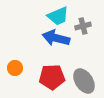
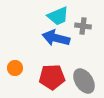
gray cross: rotated 21 degrees clockwise
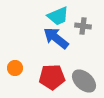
blue arrow: rotated 24 degrees clockwise
gray ellipse: rotated 15 degrees counterclockwise
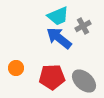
gray cross: rotated 35 degrees counterclockwise
blue arrow: moved 3 px right
orange circle: moved 1 px right
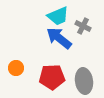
gray cross: rotated 35 degrees counterclockwise
gray ellipse: rotated 40 degrees clockwise
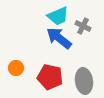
red pentagon: moved 2 px left; rotated 15 degrees clockwise
